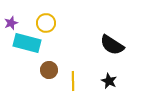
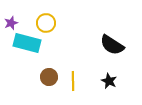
brown circle: moved 7 px down
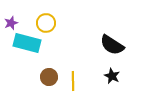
black star: moved 3 px right, 5 px up
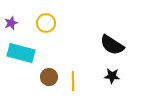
cyan rectangle: moved 6 px left, 10 px down
black star: rotated 21 degrees counterclockwise
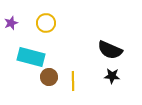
black semicircle: moved 2 px left, 5 px down; rotated 10 degrees counterclockwise
cyan rectangle: moved 10 px right, 4 px down
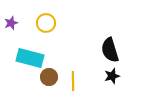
black semicircle: rotated 50 degrees clockwise
cyan rectangle: moved 1 px left, 1 px down
black star: rotated 21 degrees counterclockwise
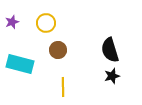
purple star: moved 1 px right, 1 px up
cyan rectangle: moved 10 px left, 6 px down
brown circle: moved 9 px right, 27 px up
yellow line: moved 10 px left, 6 px down
